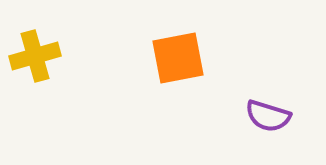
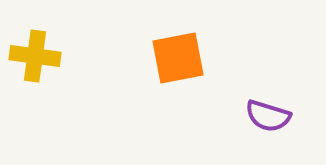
yellow cross: rotated 24 degrees clockwise
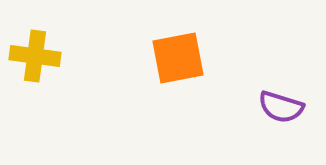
purple semicircle: moved 13 px right, 9 px up
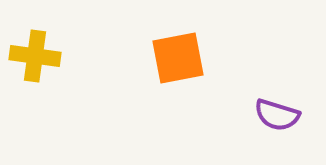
purple semicircle: moved 4 px left, 8 px down
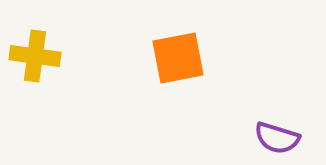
purple semicircle: moved 23 px down
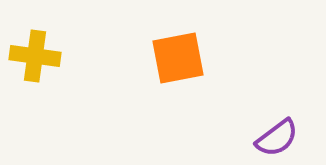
purple semicircle: rotated 54 degrees counterclockwise
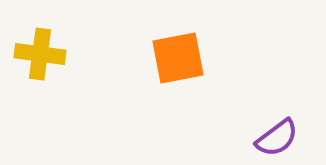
yellow cross: moved 5 px right, 2 px up
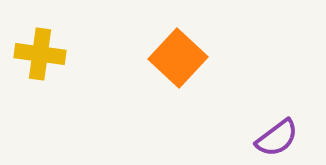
orange square: rotated 36 degrees counterclockwise
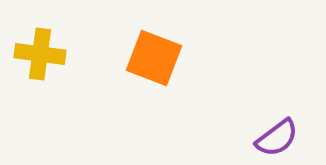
orange square: moved 24 px left; rotated 22 degrees counterclockwise
